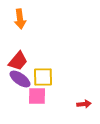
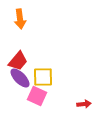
purple ellipse: moved 1 px up; rotated 10 degrees clockwise
pink square: rotated 24 degrees clockwise
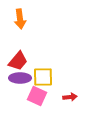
purple ellipse: rotated 45 degrees counterclockwise
red arrow: moved 14 px left, 7 px up
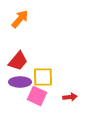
orange arrow: rotated 132 degrees counterclockwise
purple ellipse: moved 4 px down
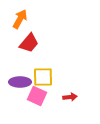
orange arrow: rotated 12 degrees counterclockwise
red trapezoid: moved 11 px right, 18 px up
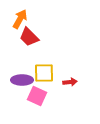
red trapezoid: moved 6 px up; rotated 95 degrees clockwise
yellow square: moved 1 px right, 4 px up
purple ellipse: moved 2 px right, 2 px up
red arrow: moved 15 px up
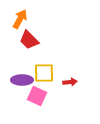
red trapezoid: moved 3 px down
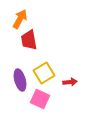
red trapezoid: rotated 35 degrees clockwise
yellow square: rotated 30 degrees counterclockwise
purple ellipse: moved 2 px left; rotated 75 degrees clockwise
pink square: moved 3 px right, 3 px down
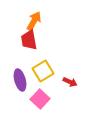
orange arrow: moved 14 px right, 2 px down
yellow square: moved 1 px left, 2 px up
red arrow: rotated 32 degrees clockwise
pink square: rotated 18 degrees clockwise
